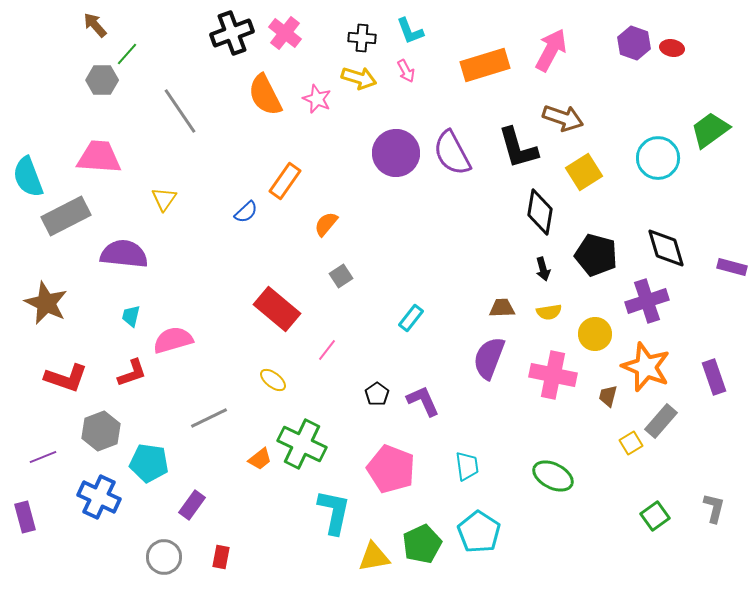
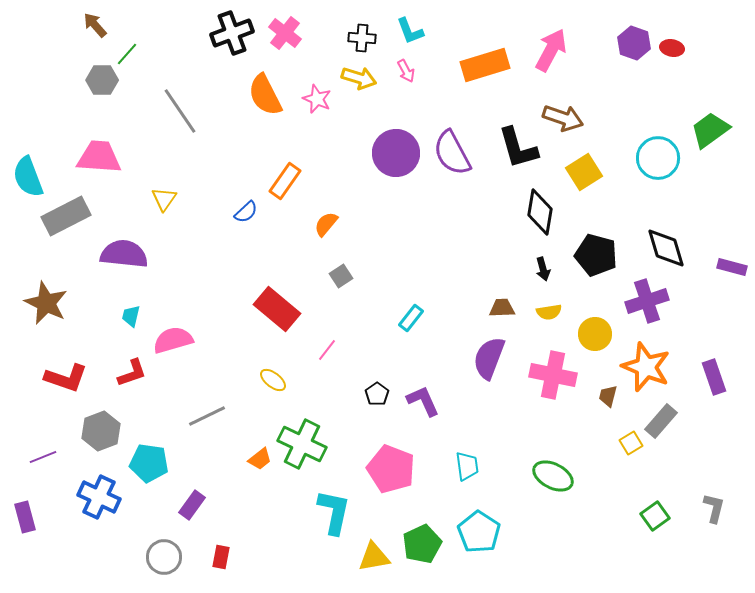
gray line at (209, 418): moved 2 px left, 2 px up
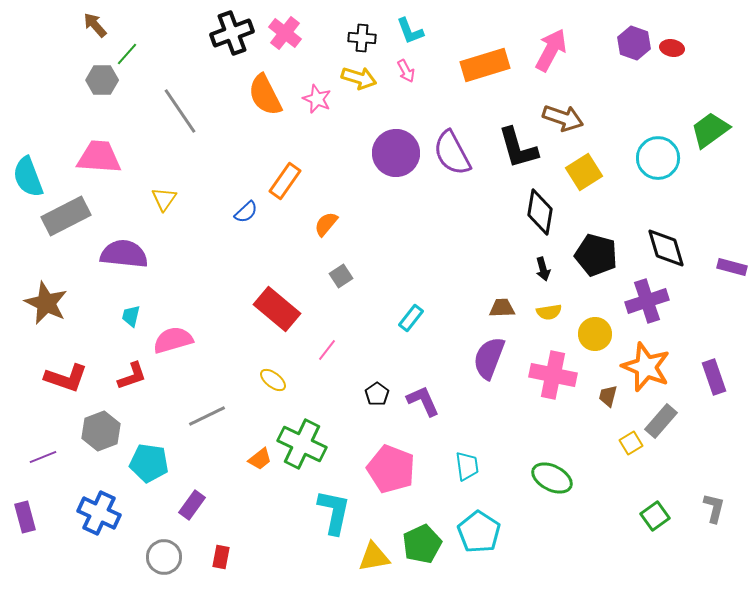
red L-shape at (132, 373): moved 3 px down
green ellipse at (553, 476): moved 1 px left, 2 px down
blue cross at (99, 497): moved 16 px down
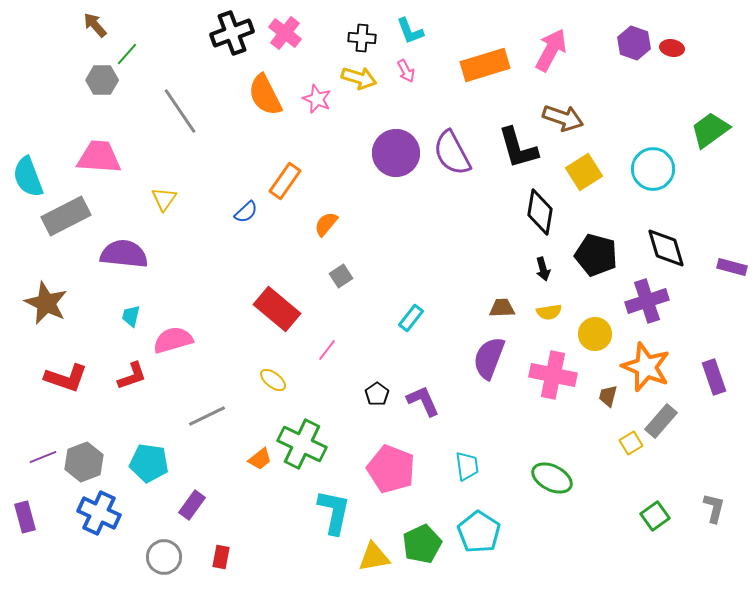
cyan circle at (658, 158): moved 5 px left, 11 px down
gray hexagon at (101, 431): moved 17 px left, 31 px down
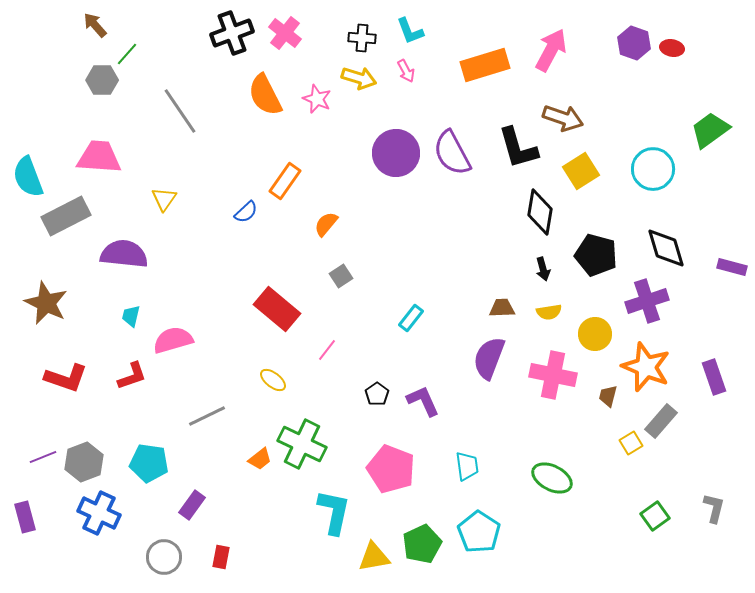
yellow square at (584, 172): moved 3 px left, 1 px up
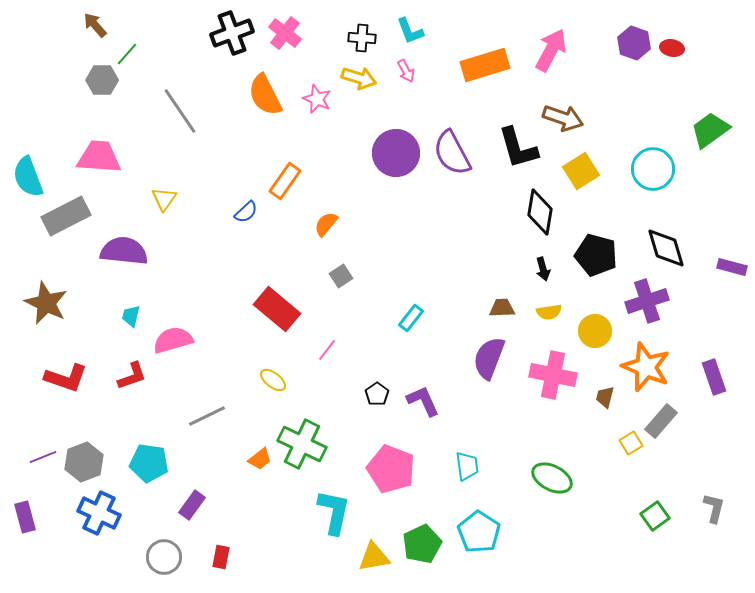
purple semicircle at (124, 254): moved 3 px up
yellow circle at (595, 334): moved 3 px up
brown trapezoid at (608, 396): moved 3 px left, 1 px down
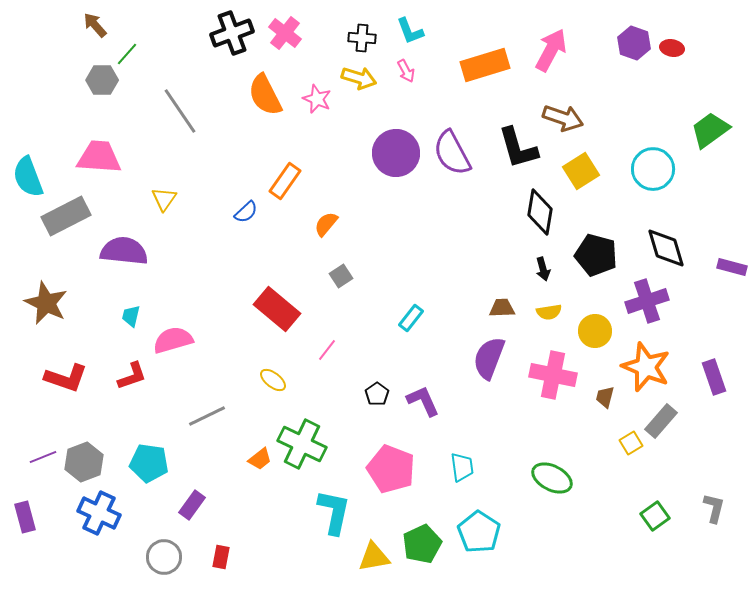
cyan trapezoid at (467, 466): moved 5 px left, 1 px down
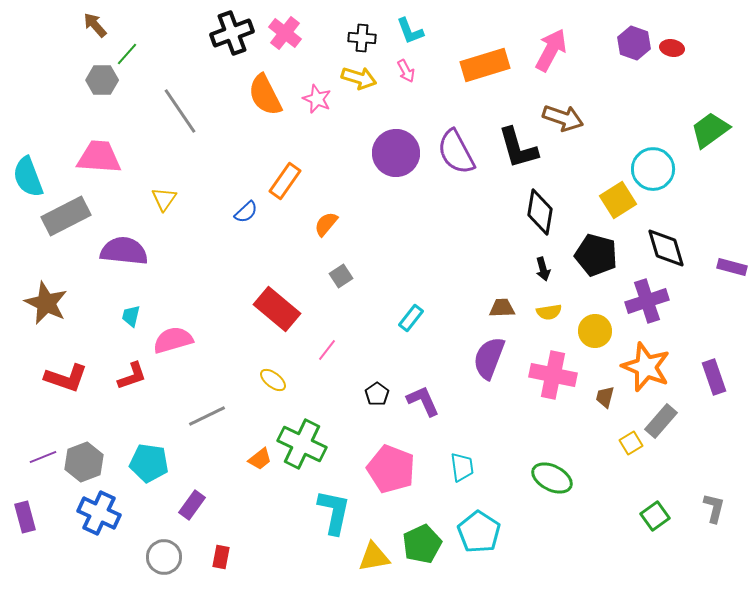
purple semicircle at (452, 153): moved 4 px right, 1 px up
yellow square at (581, 171): moved 37 px right, 29 px down
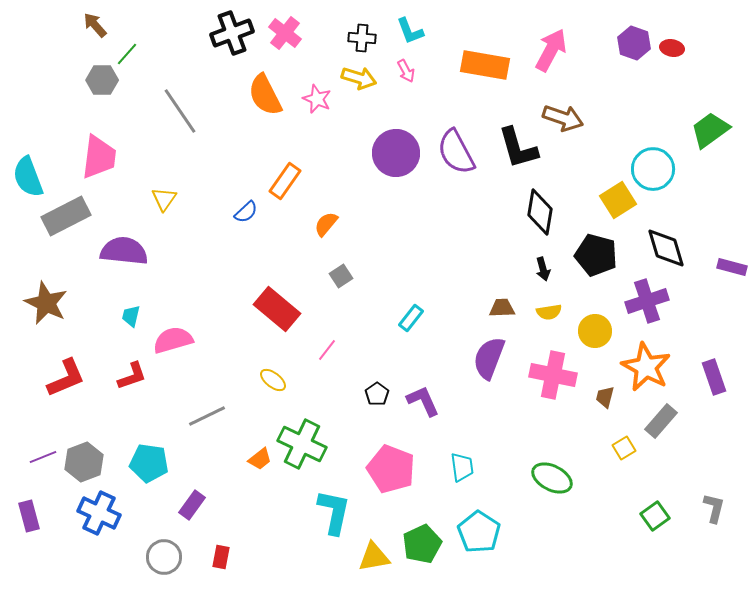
orange rectangle at (485, 65): rotated 27 degrees clockwise
pink trapezoid at (99, 157): rotated 93 degrees clockwise
orange star at (646, 367): rotated 6 degrees clockwise
red L-shape at (66, 378): rotated 42 degrees counterclockwise
yellow square at (631, 443): moved 7 px left, 5 px down
purple rectangle at (25, 517): moved 4 px right, 1 px up
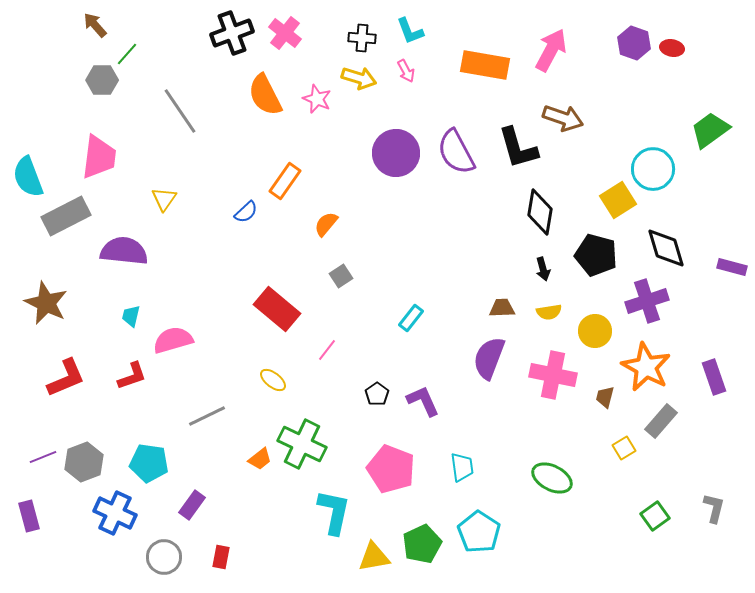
blue cross at (99, 513): moved 16 px right
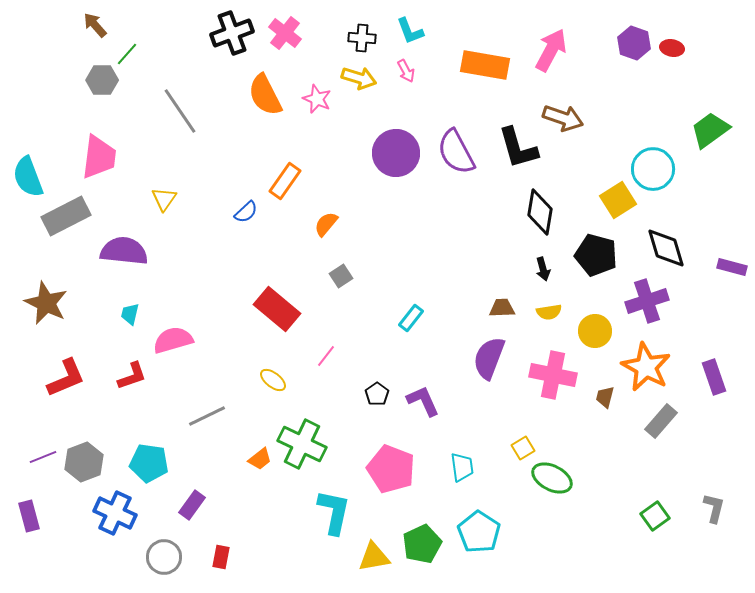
cyan trapezoid at (131, 316): moved 1 px left, 2 px up
pink line at (327, 350): moved 1 px left, 6 px down
yellow square at (624, 448): moved 101 px left
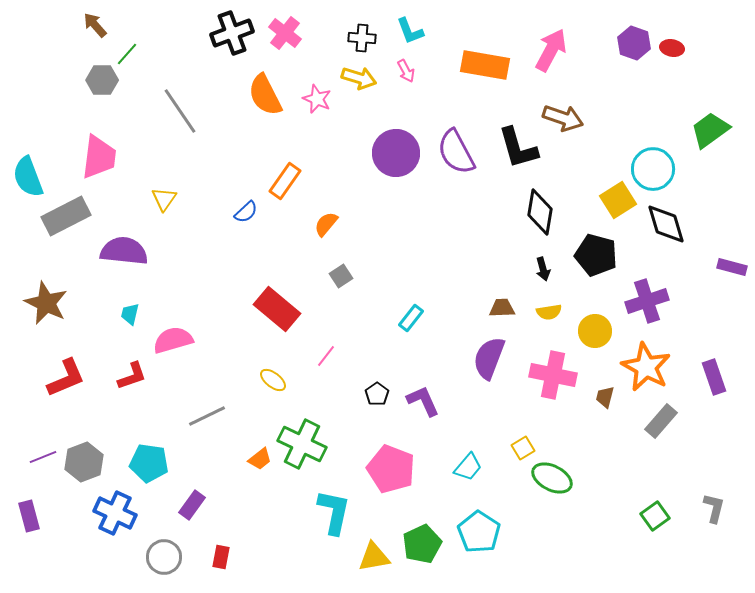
black diamond at (666, 248): moved 24 px up
cyan trapezoid at (462, 467): moved 6 px right; rotated 48 degrees clockwise
